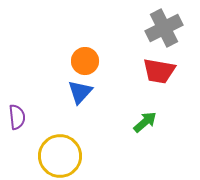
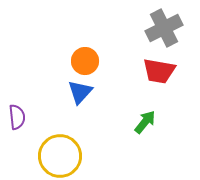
green arrow: rotated 10 degrees counterclockwise
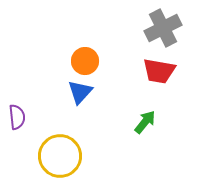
gray cross: moved 1 px left
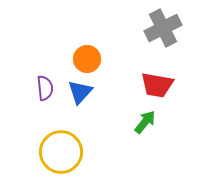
orange circle: moved 2 px right, 2 px up
red trapezoid: moved 2 px left, 14 px down
purple semicircle: moved 28 px right, 29 px up
yellow circle: moved 1 px right, 4 px up
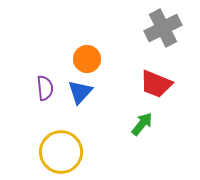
red trapezoid: moved 1 px left, 1 px up; rotated 12 degrees clockwise
green arrow: moved 3 px left, 2 px down
